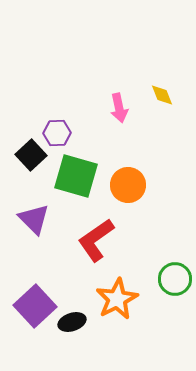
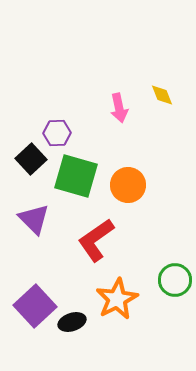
black square: moved 4 px down
green circle: moved 1 px down
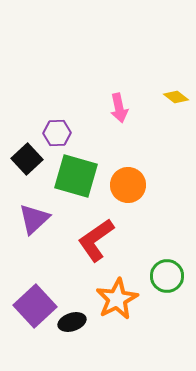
yellow diamond: moved 14 px right, 2 px down; rotated 30 degrees counterclockwise
black square: moved 4 px left
purple triangle: rotated 32 degrees clockwise
green circle: moved 8 px left, 4 px up
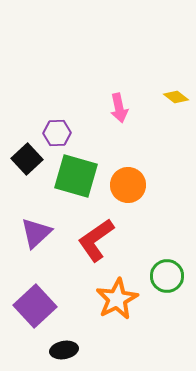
purple triangle: moved 2 px right, 14 px down
black ellipse: moved 8 px left, 28 px down; rotated 8 degrees clockwise
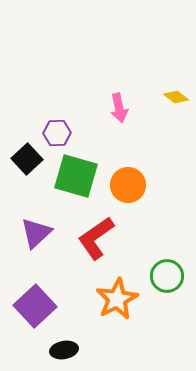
red L-shape: moved 2 px up
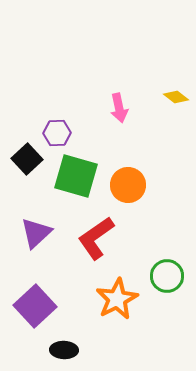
black ellipse: rotated 12 degrees clockwise
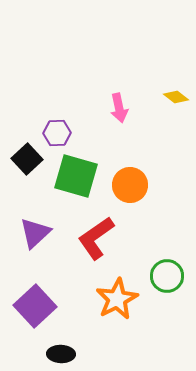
orange circle: moved 2 px right
purple triangle: moved 1 px left
black ellipse: moved 3 px left, 4 px down
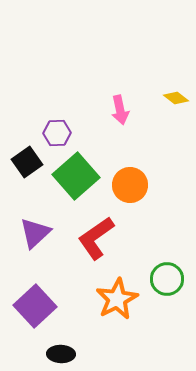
yellow diamond: moved 1 px down
pink arrow: moved 1 px right, 2 px down
black square: moved 3 px down; rotated 8 degrees clockwise
green square: rotated 33 degrees clockwise
green circle: moved 3 px down
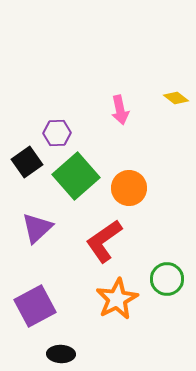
orange circle: moved 1 px left, 3 px down
purple triangle: moved 2 px right, 5 px up
red L-shape: moved 8 px right, 3 px down
purple square: rotated 15 degrees clockwise
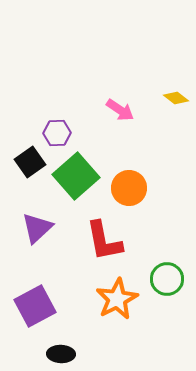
pink arrow: rotated 44 degrees counterclockwise
black square: moved 3 px right
red L-shape: rotated 66 degrees counterclockwise
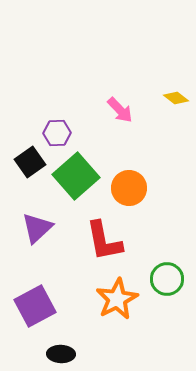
pink arrow: rotated 12 degrees clockwise
